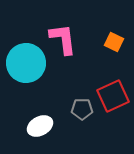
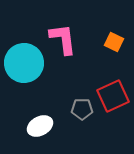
cyan circle: moved 2 px left
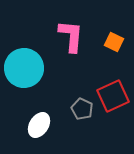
pink L-shape: moved 8 px right, 3 px up; rotated 12 degrees clockwise
cyan circle: moved 5 px down
gray pentagon: rotated 25 degrees clockwise
white ellipse: moved 1 px left, 1 px up; rotated 30 degrees counterclockwise
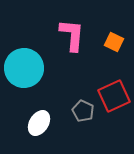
pink L-shape: moved 1 px right, 1 px up
red square: moved 1 px right
gray pentagon: moved 1 px right, 2 px down
white ellipse: moved 2 px up
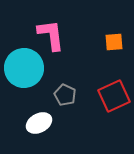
pink L-shape: moved 21 px left; rotated 12 degrees counterclockwise
orange square: rotated 30 degrees counterclockwise
gray pentagon: moved 18 px left, 16 px up
white ellipse: rotated 30 degrees clockwise
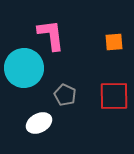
red square: rotated 24 degrees clockwise
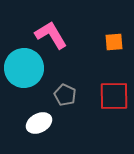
pink L-shape: rotated 24 degrees counterclockwise
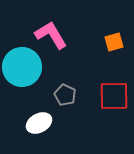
orange square: rotated 12 degrees counterclockwise
cyan circle: moved 2 px left, 1 px up
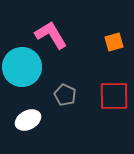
white ellipse: moved 11 px left, 3 px up
